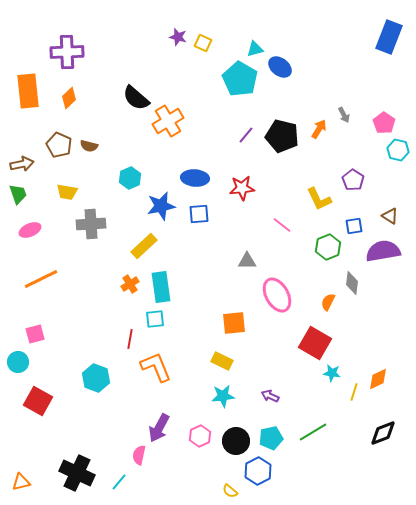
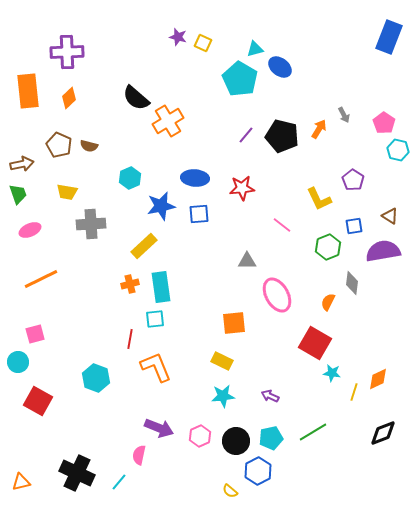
orange cross at (130, 284): rotated 18 degrees clockwise
purple arrow at (159, 428): rotated 96 degrees counterclockwise
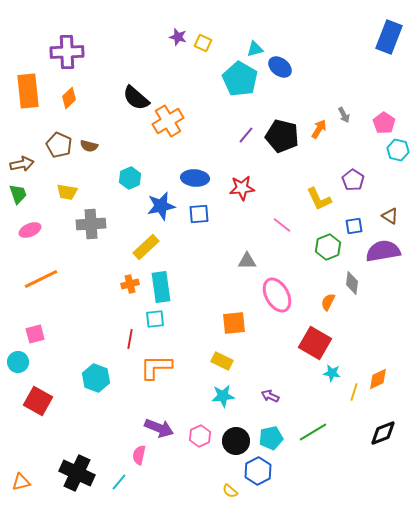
yellow rectangle at (144, 246): moved 2 px right, 1 px down
orange L-shape at (156, 367): rotated 68 degrees counterclockwise
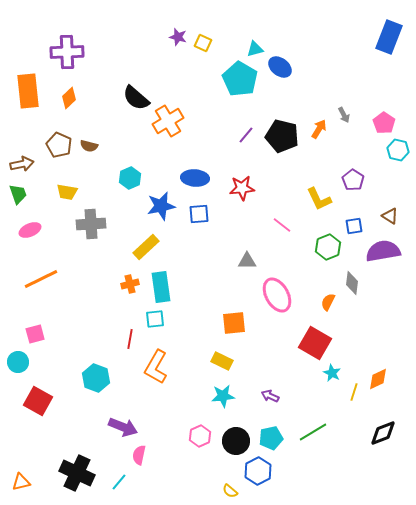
orange L-shape at (156, 367): rotated 60 degrees counterclockwise
cyan star at (332, 373): rotated 18 degrees clockwise
purple arrow at (159, 428): moved 36 px left, 1 px up
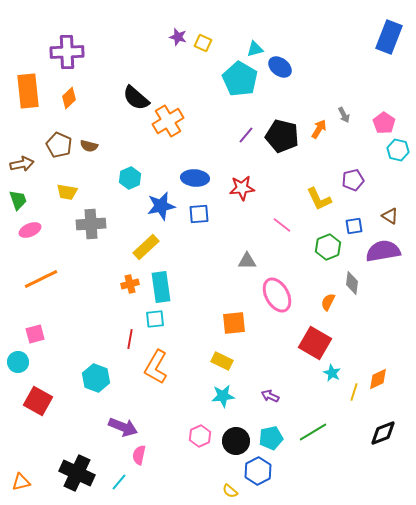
purple pentagon at (353, 180): rotated 25 degrees clockwise
green trapezoid at (18, 194): moved 6 px down
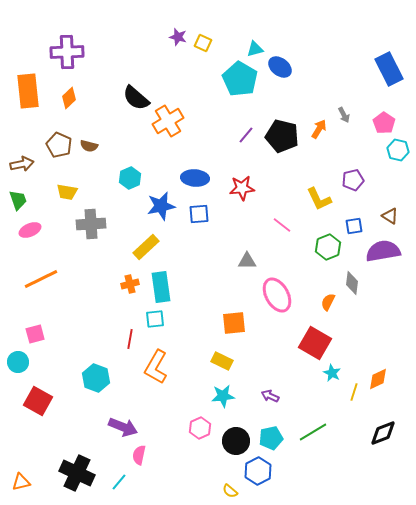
blue rectangle at (389, 37): moved 32 px down; rotated 48 degrees counterclockwise
pink hexagon at (200, 436): moved 8 px up
